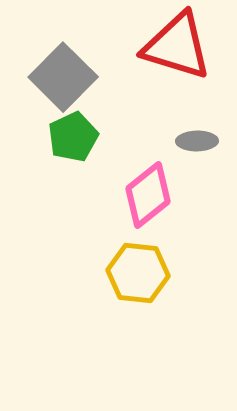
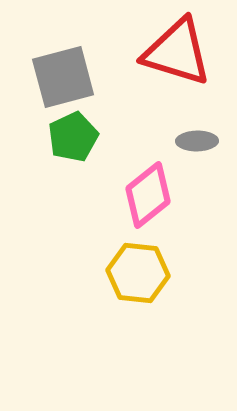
red triangle: moved 6 px down
gray square: rotated 30 degrees clockwise
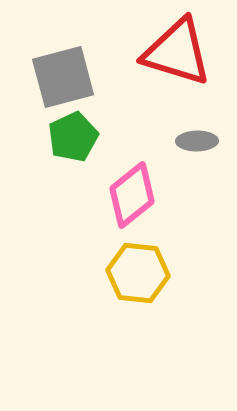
pink diamond: moved 16 px left
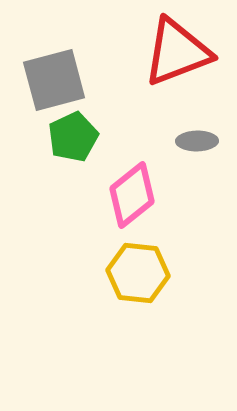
red triangle: rotated 38 degrees counterclockwise
gray square: moved 9 px left, 3 px down
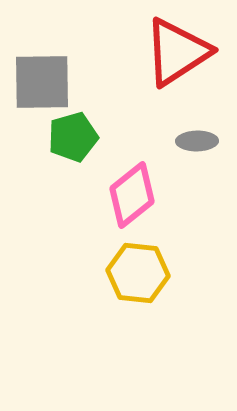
red triangle: rotated 12 degrees counterclockwise
gray square: moved 12 px left, 2 px down; rotated 14 degrees clockwise
green pentagon: rotated 9 degrees clockwise
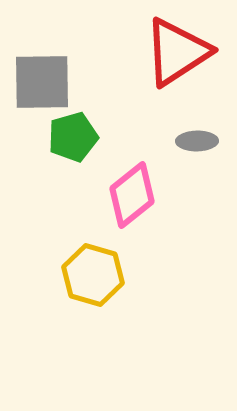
yellow hexagon: moved 45 px left, 2 px down; rotated 10 degrees clockwise
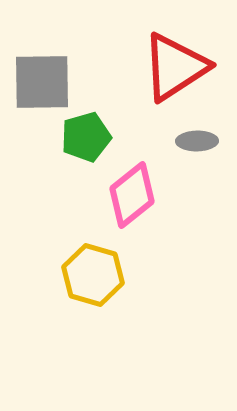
red triangle: moved 2 px left, 15 px down
green pentagon: moved 13 px right
